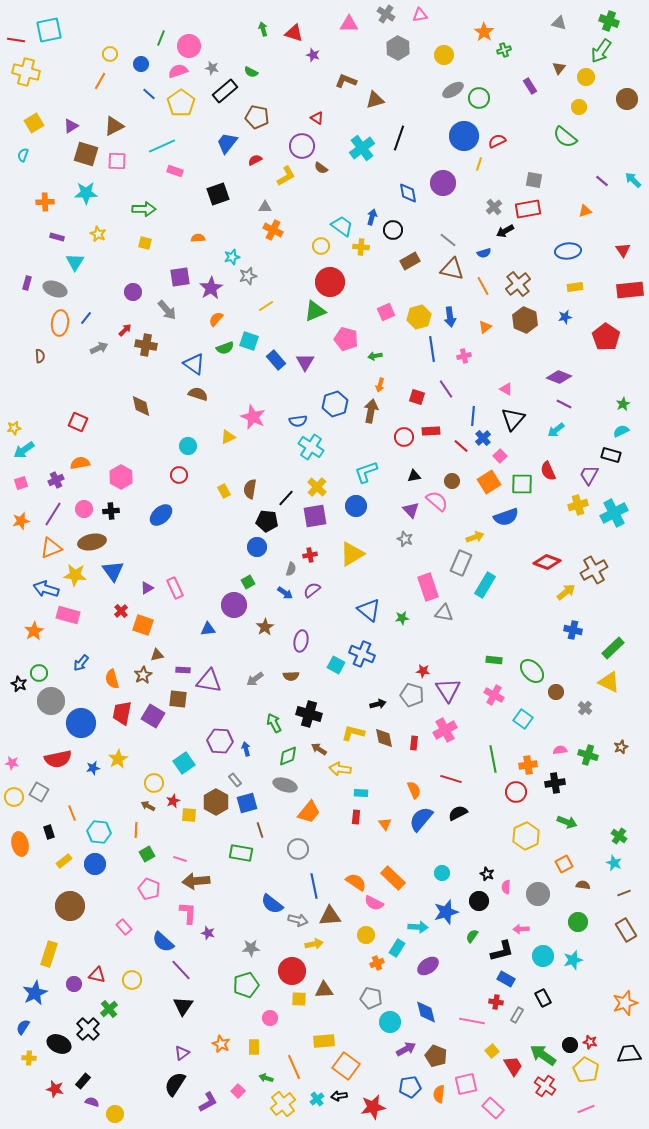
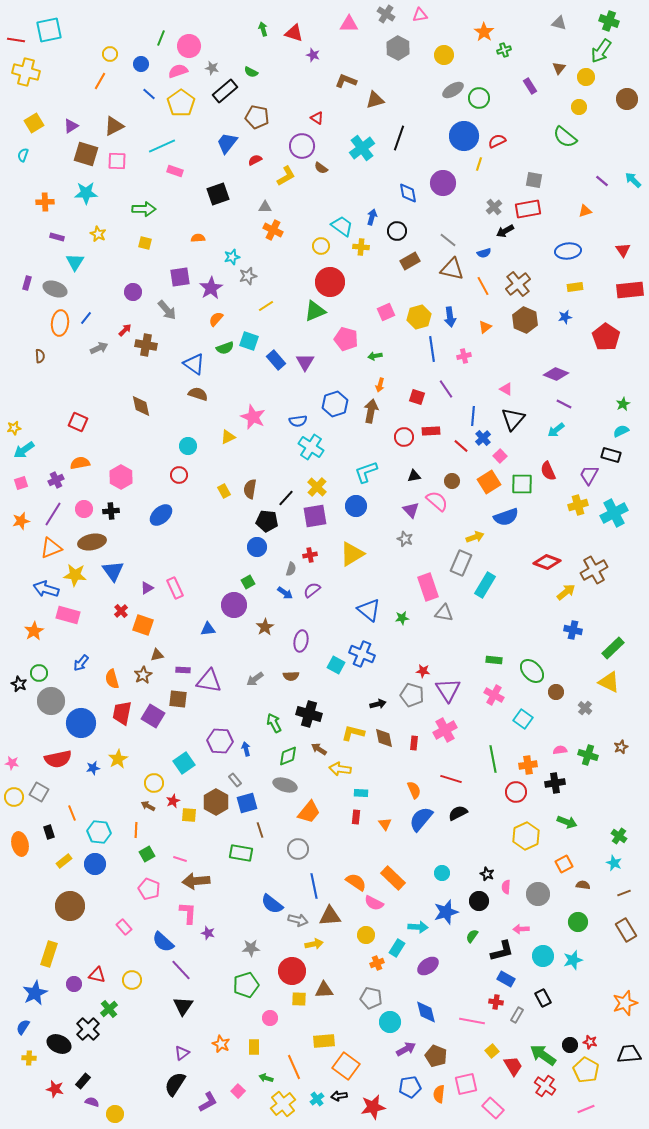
black circle at (393, 230): moved 4 px right, 1 px down
purple diamond at (559, 377): moved 3 px left, 3 px up
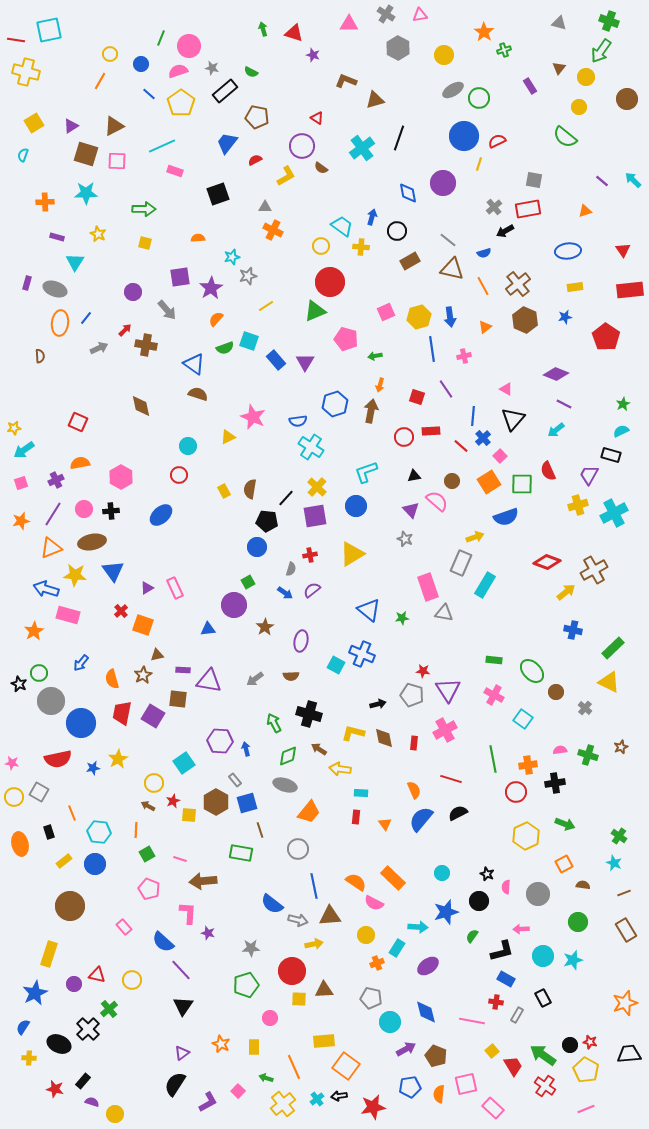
green arrow at (567, 822): moved 2 px left, 2 px down
brown arrow at (196, 881): moved 7 px right
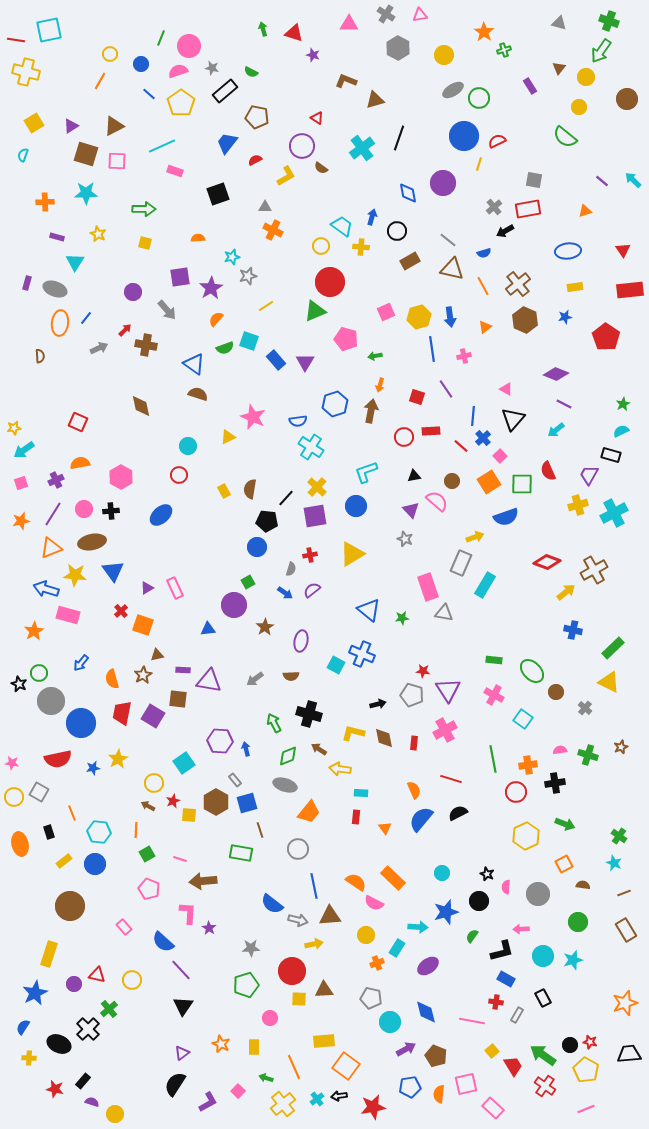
orange triangle at (385, 824): moved 4 px down
purple star at (208, 933): moved 1 px right, 5 px up; rotated 16 degrees clockwise
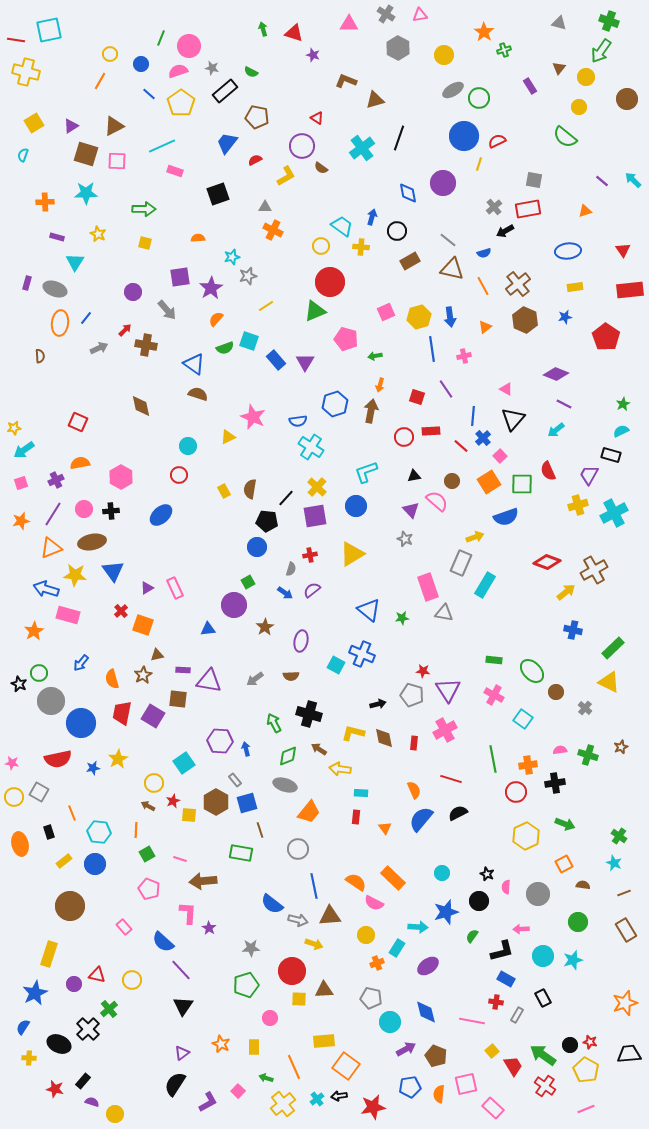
yellow arrow at (314, 944): rotated 30 degrees clockwise
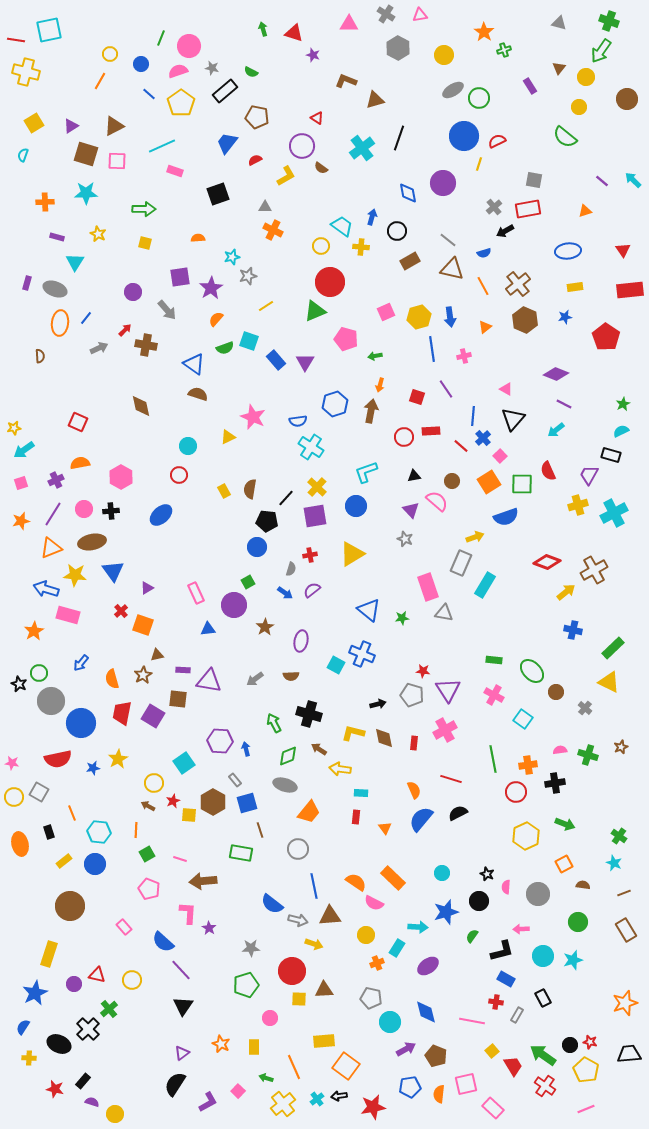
pink rectangle at (175, 588): moved 21 px right, 5 px down
brown hexagon at (216, 802): moved 3 px left
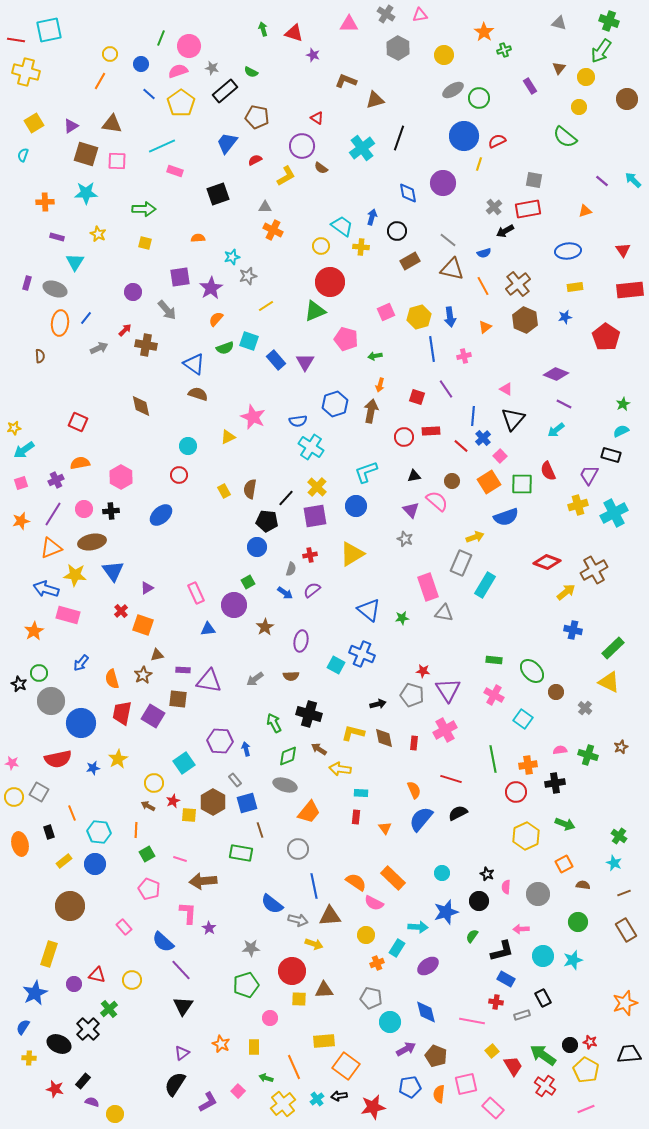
brown triangle at (114, 126): moved 2 px left, 2 px up; rotated 35 degrees clockwise
gray rectangle at (517, 1015): moved 5 px right; rotated 42 degrees clockwise
